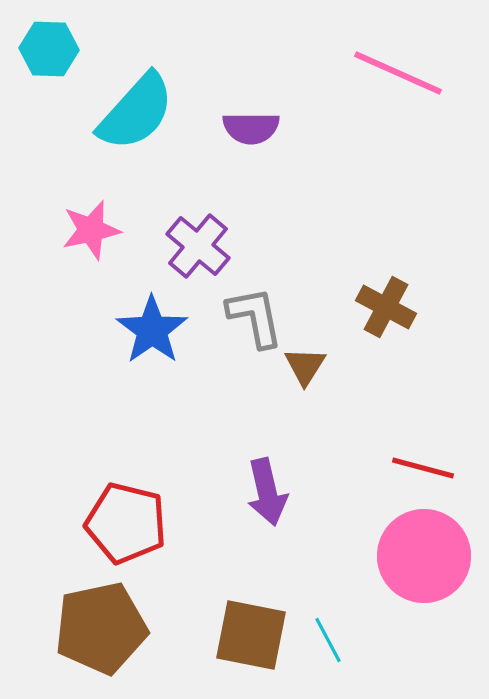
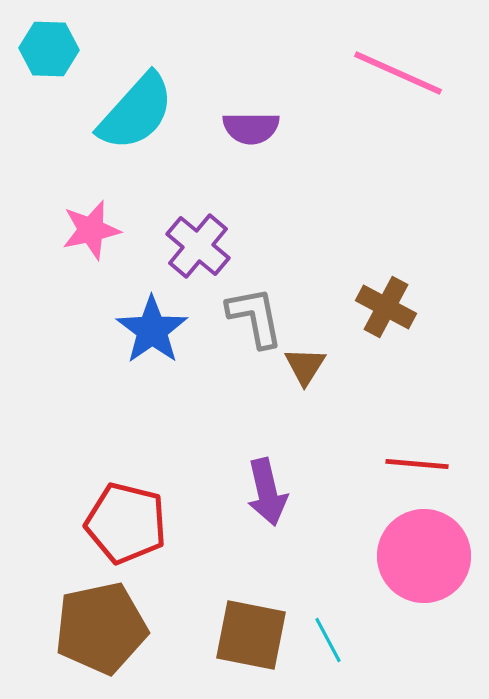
red line: moved 6 px left, 4 px up; rotated 10 degrees counterclockwise
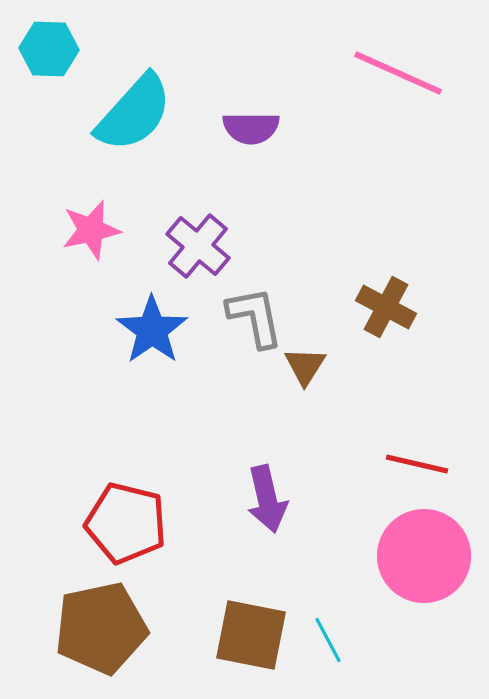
cyan semicircle: moved 2 px left, 1 px down
red line: rotated 8 degrees clockwise
purple arrow: moved 7 px down
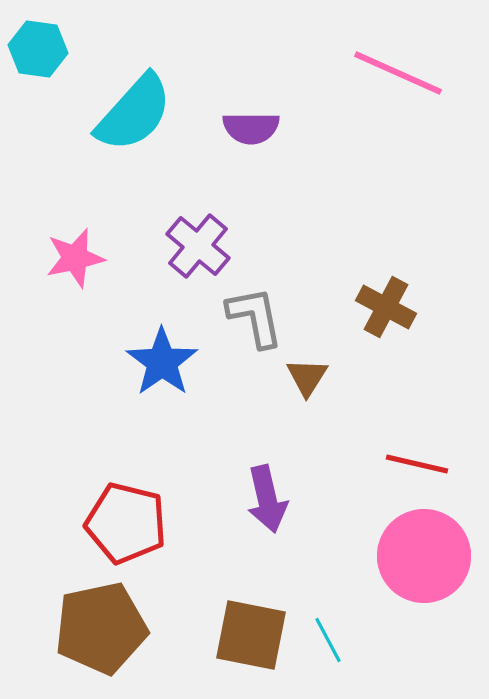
cyan hexagon: moved 11 px left; rotated 6 degrees clockwise
pink star: moved 16 px left, 28 px down
blue star: moved 10 px right, 32 px down
brown triangle: moved 2 px right, 11 px down
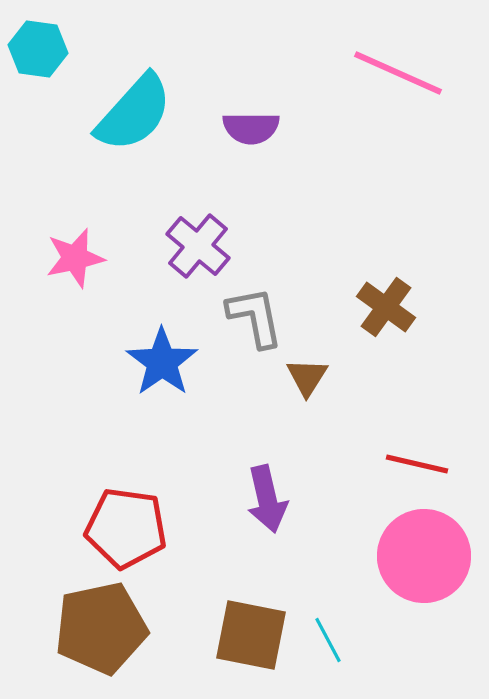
brown cross: rotated 8 degrees clockwise
red pentagon: moved 5 px down; rotated 6 degrees counterclockwise
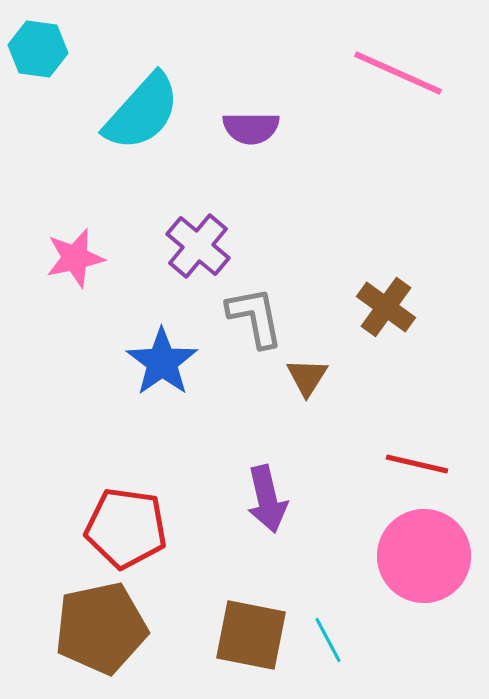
cyan semicircle: moved 8 px right, 1 px up
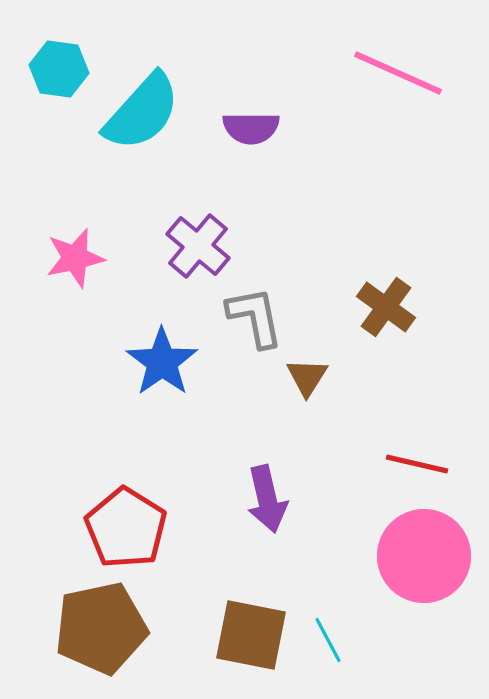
cyan hexagon: moved 21 px right, 20 px down
red pentagon: rotated 24 degrees clockwise
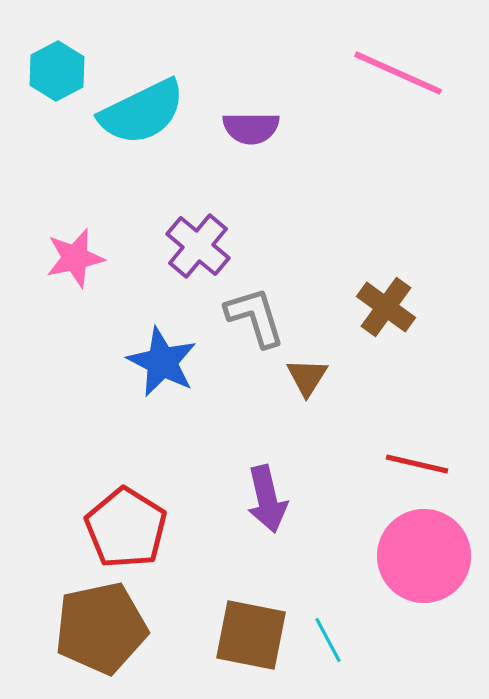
cyan hexagon: moved 2 px left, 2 px down; rotated 24 degrees clockwise
cyan semicircle: rotated 22 degrees clockwise
gray L-shape: rotated 6 degrees counterclockwise
blue star: rotated 10 degrees counterclockwise
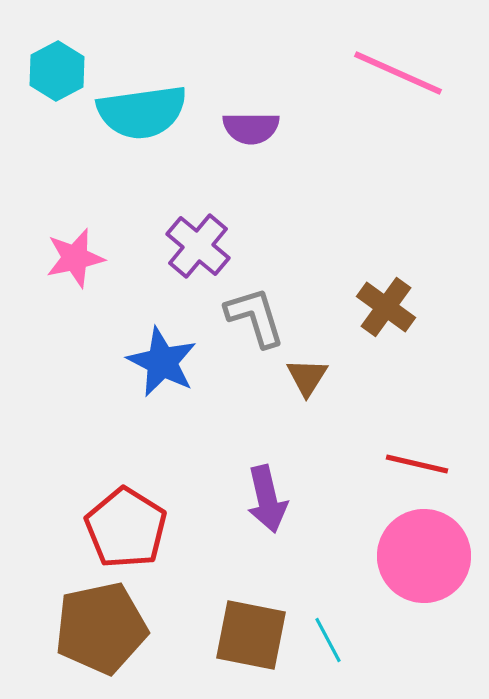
cyan semicircle: rotated 18 degrees clockwise
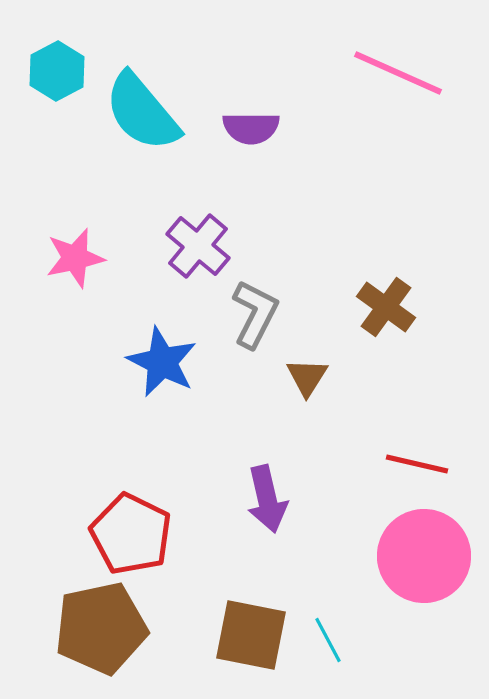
cyan semicircle: rotated 58 degrees clockwise
gray L-shape: moved 3 px up; rotated 44 degrees clockwise
red pentagon: moved 5 px right, 6 px down; rotated 6 degrees counterclockwise
